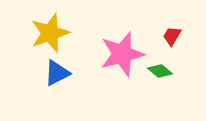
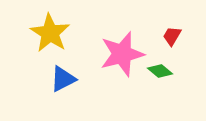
yellow star: rotated 21 degrees counterclockwise
blue triangle: moved 6 px right, 6 px down
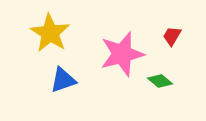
green diamond: moved 10 px down
blue triangle: moved 1 px down; rotated 8 degrees clockwise
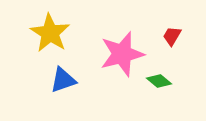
green diamond: moved 1 px left
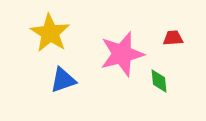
red trapezoid: moved 1 px right, 2 px down; rotated 55 degrees clockwise
green diamond: rotated 45 degrees clockwise
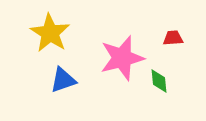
pink star: moved 4 px down
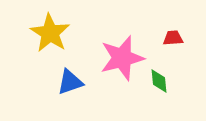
blue triangle: moved 7 px right, 2 px down
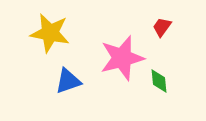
yellow star: rotated 21 degrees counterclockwise
red trapezoid: moved 11 px left, 11 px up; rotated 50 degrees counterclockwise
blue triangle: moved 2 px left, 1 px up
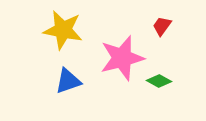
red trapezoid: moved 1 px up
yellow star: moved 13 px right, 3 px up
green diamond: rotated 55 degrees counterclockwise
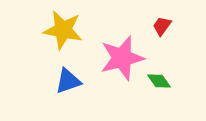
green diamond: rotated 25 degrees clockwise
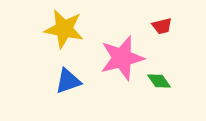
red trapezoid: rotated 140 degrees counterclockwise
yellow star: moved 1 px right, 1 px up
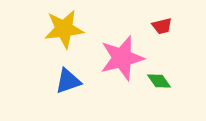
yellow star: rotated 18 degrees counterclockwise
